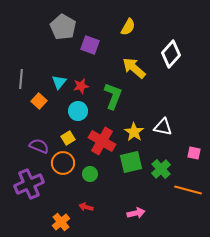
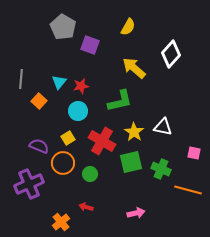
green L-shape: moved 7 px right, 5 px down; rotated 56 degrees clockwise
green cross: rotated 24 degrees counterclockwise
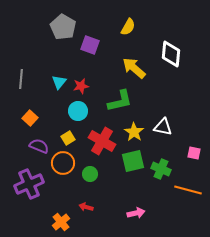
white diamond: rotated 36 degrees counterclockwise
orange square: moved 9 px left, 17 px down
green square: moved 2 px right, 1 px up
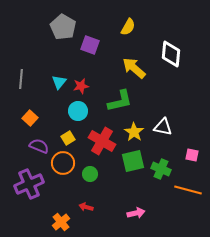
pink square: moved 2 px left, 2 px down
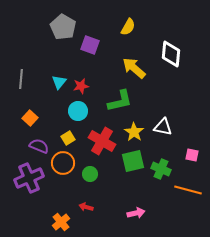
purple cross: moved 6 px up
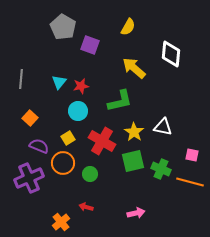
orange line: moved 2 px right, 8 px up
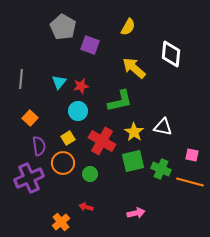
purple semicircle: rotated 60 degrees clockwise
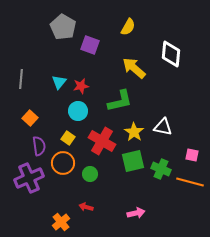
yellow square: rotated 24 degrees counterclockwise
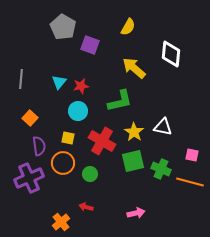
yellow square: rotated 24 degrees counterclockwise
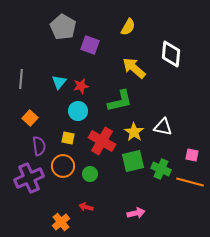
orange circle: moved 3 px down
